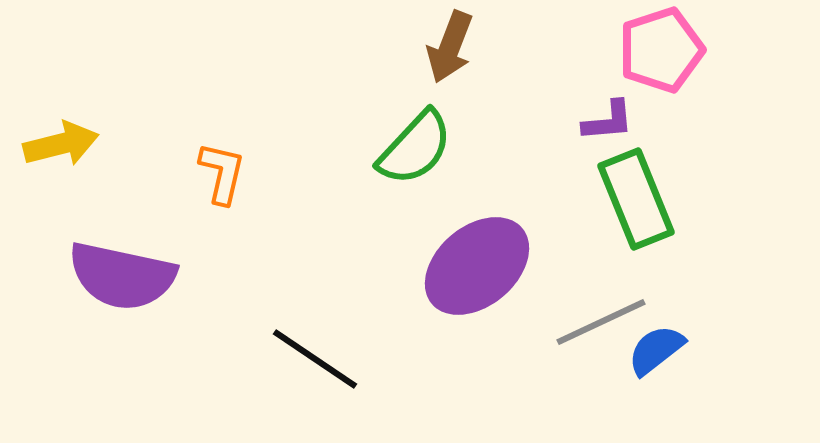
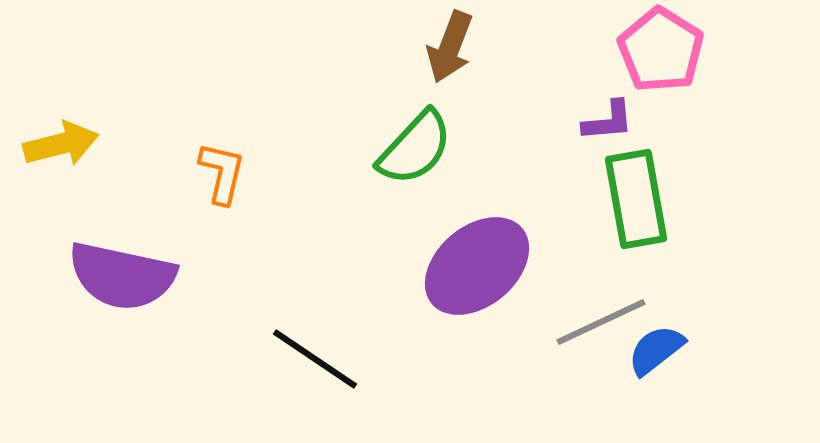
pink pentagon: rotated 22 degrees counterclockwise
green rectangle: rotated 12 degrees clockwise
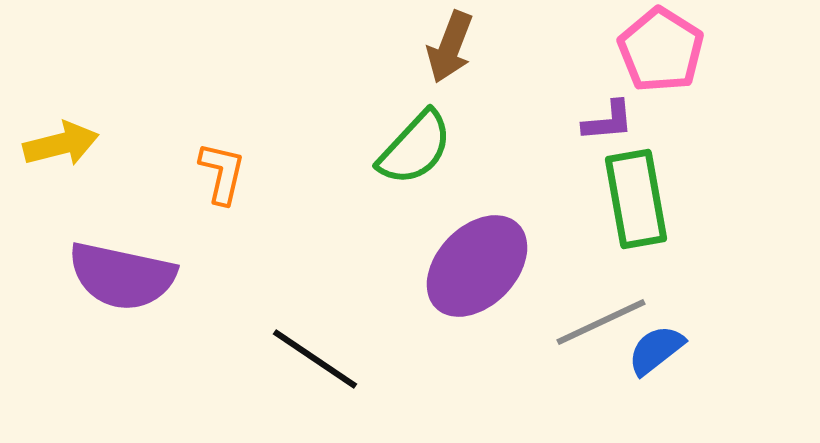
purple ellipse: rotated 6 degrees counterclockwise
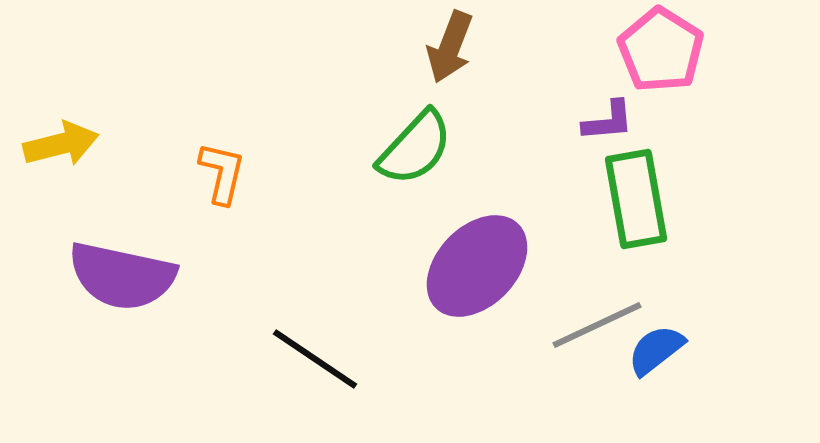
gray line: moved 4 px left, 3 px down
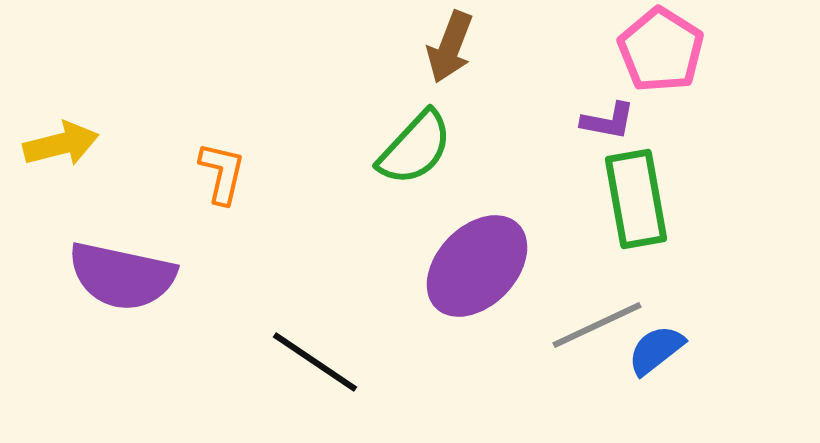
purple L-shape: rotated 16 degrees clockwise
black line: moved 3 px down
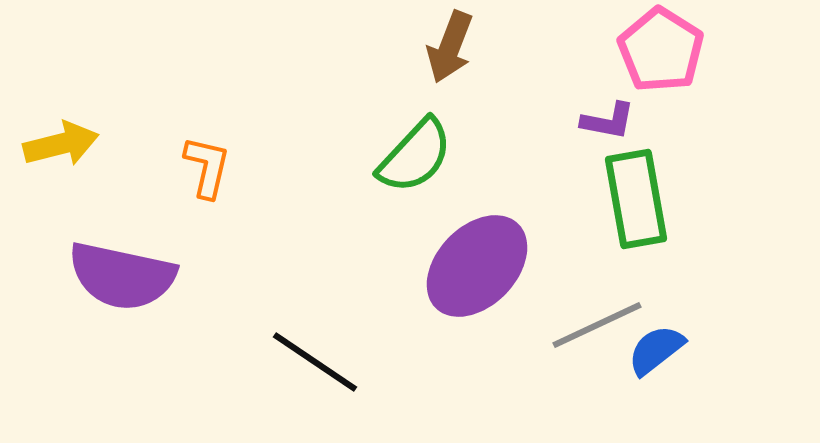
green semicircle: moved 8 px down
orange L-shape: moved 15 px left, 6 px up
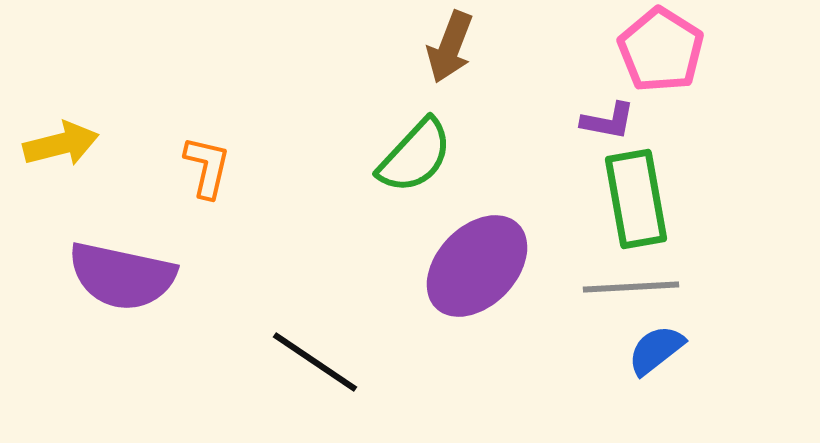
gray line: moved 34 px right, 38 px up; rotated 22 degrees clockwise
